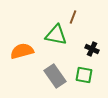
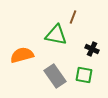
orange semicircle: moved 4 px down
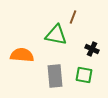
orange semicircle: rotated 20 degrees clockwise
gray rectangle: rotated 30 degrees clockwise
